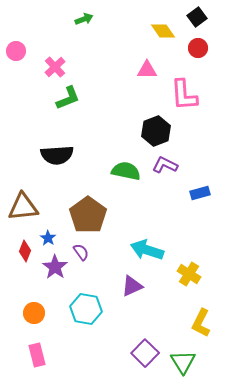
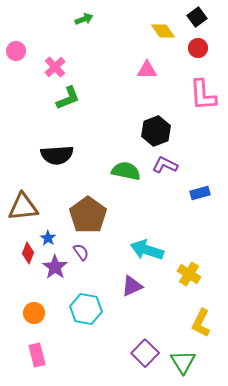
pink L-shape: moved 19 px right
red diamond: moved 3 px right, 2 px down
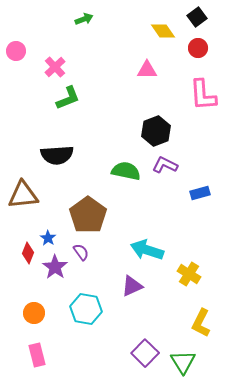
brown triangle: moved 12 px up
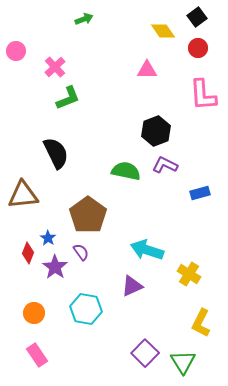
black semicircle: moved 1 px left, 2 px up; rotated 112 degrees counterclockwise
pink rectangle: rotated 20 degrees counterclockwise
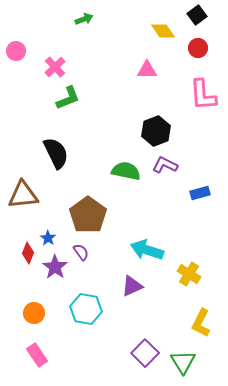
black square: moved 2 px up
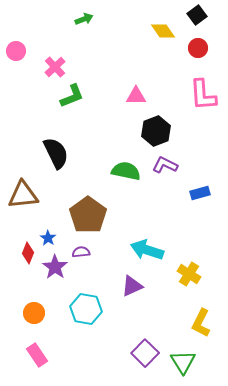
pink triangle: moved 11 px left, 26 px down
green L-shape: moved 4 px right, 2 px up
purple semicircle: rotated 60 degrees counterclockwise
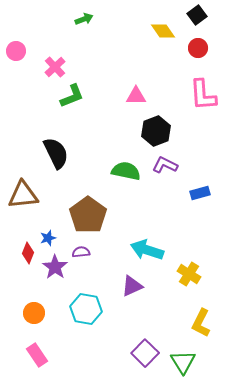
blue star: rotated 21 degrees clockwise
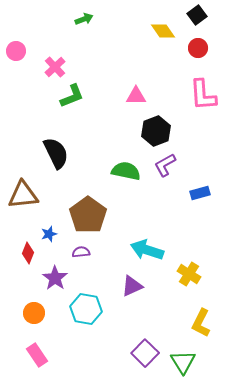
purple L-shape: rotated 55 degrees counterclockwise
blue star: moved 1 px right, 4 px up
purple star: moved 11 px down
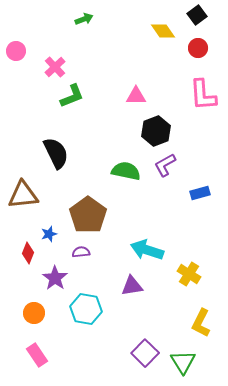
purple triangle: rotated 15 degrees clockwise
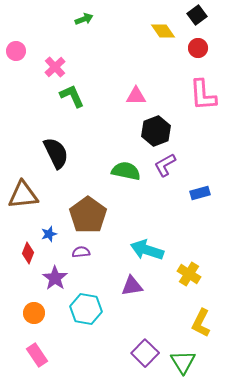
green L-shape: rotated 92 degrees counterclockwise
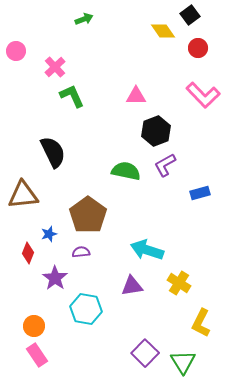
black square: moved 7 px left
pink L-shape: rotated 40 degrees counterclockwise
black semicircle: moved 3 px left, 1 px up
yellow cross: moved 10 px left, 9 px down
orange circle: moved 13 px down
